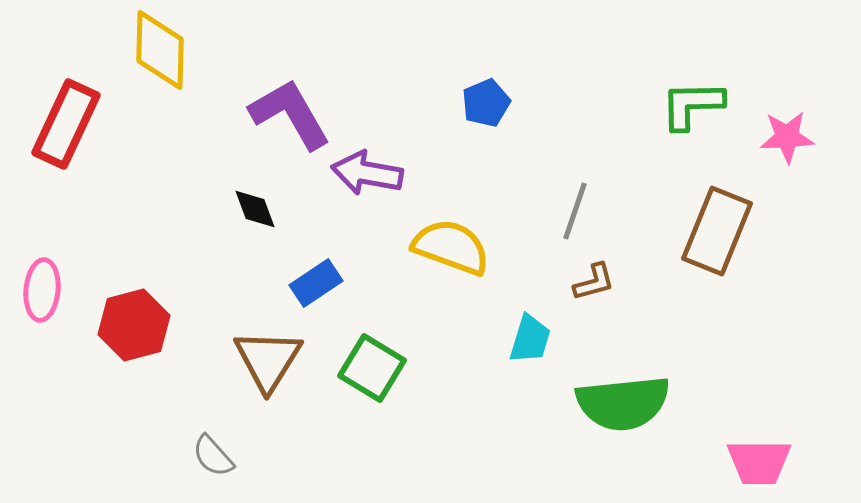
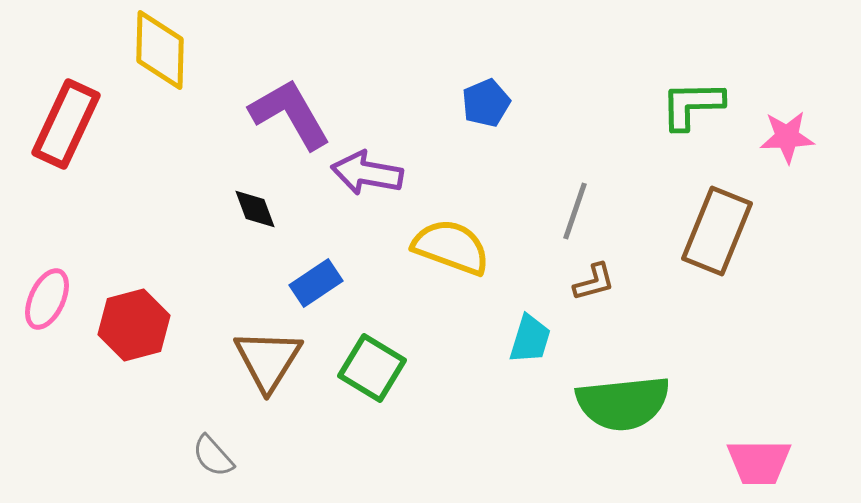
pink ellipse: moved 5 px right, 9 px down; rotated 20 degrees clockwise
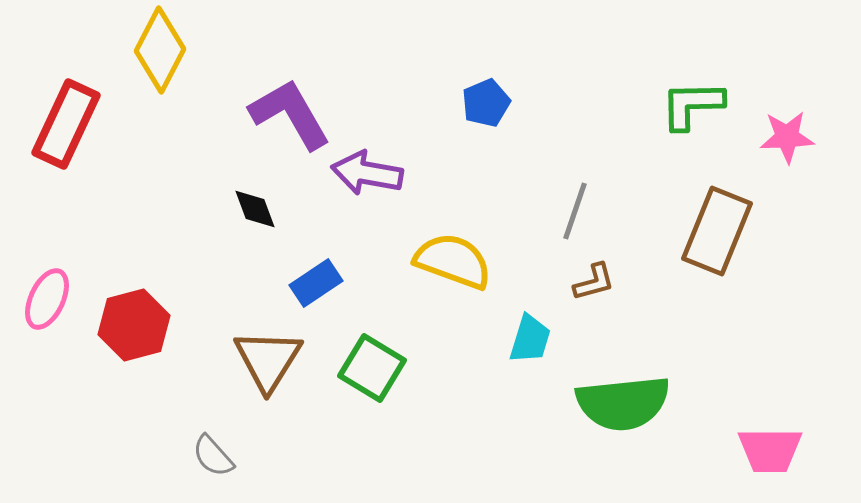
yellow diamond: rotated 26 degrees clockwise
yellow semicircle: moved 2 px right, 14 px down
pink trapezoid: moved 11 px right, 12 px up
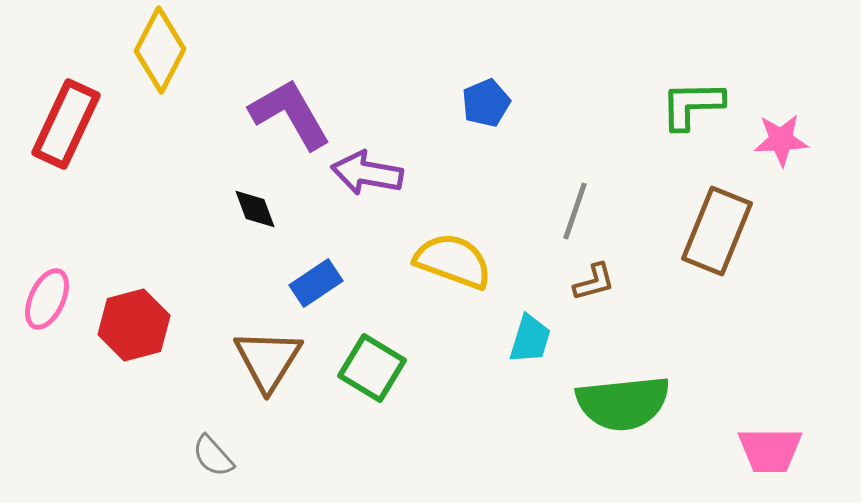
pink star: moved 6 px left, 3 px down
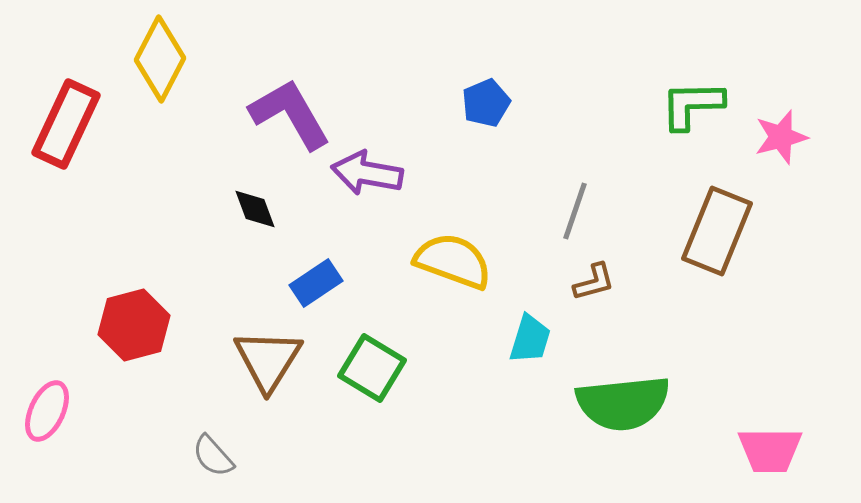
yellow diamond: moved 9 px down
pink star: moved 3 px up; rotated 12 degrees counterclockwise
pink ellipse: moved 112 px down
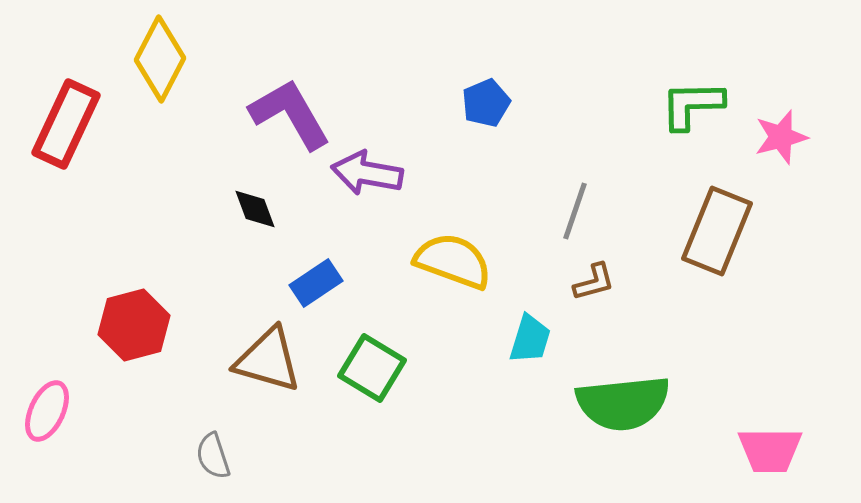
brown triangle: rotated 46 degrees counterclockwise
gray semicircle: rotated 24 degrees clockwise
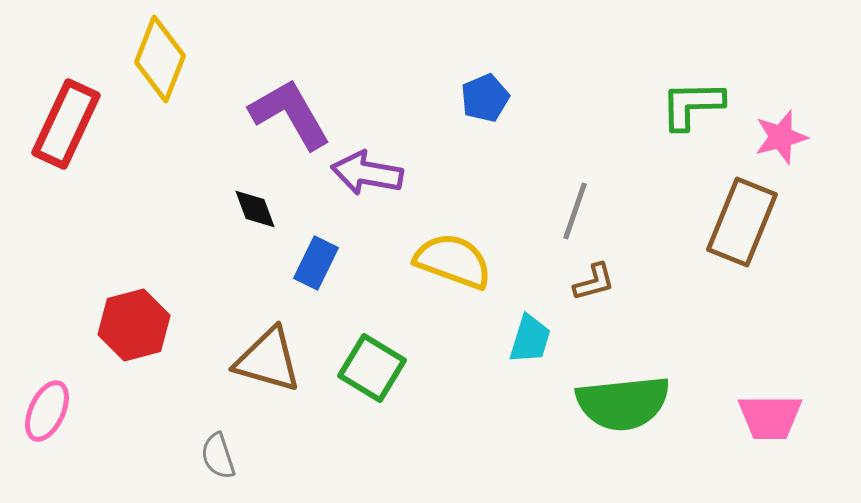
yellow diamond: rotated 6 degrees counterclockwise
blue pentagon: moved 1 px left, 5 px up
brown rectangle: moved 25 px right, 9 px up
blue rectangle: moved 20 px up; rotated 30 degrees counterclockwise
pink trapezoid: moved 33 px up
gray semicircle: moved 5 px right
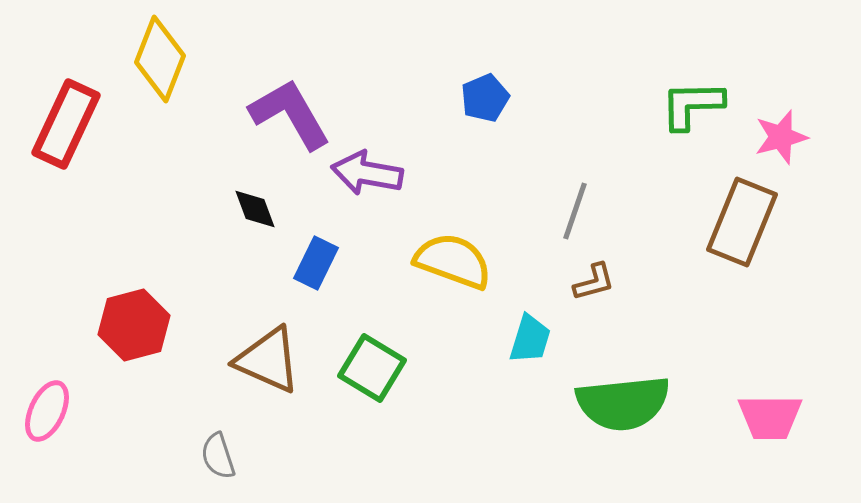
brown triangle: rotated 8 degrees clockwise
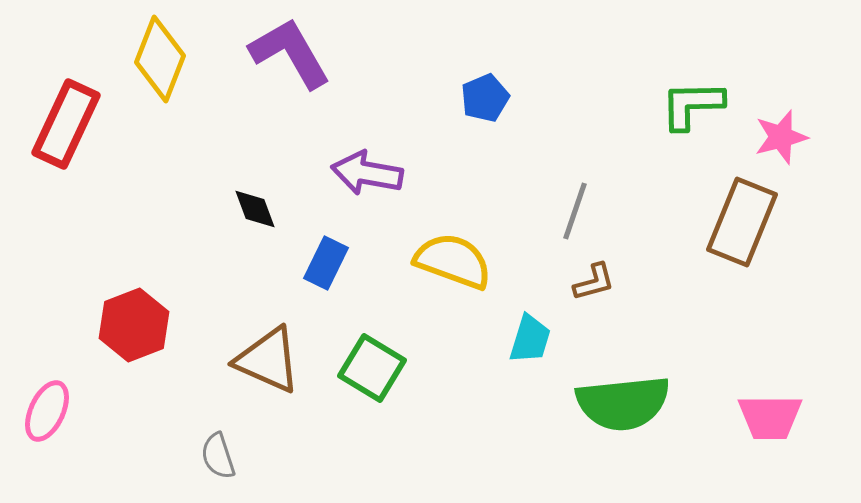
purple L-shape: moved 61 px up
blue rectangle: moved 10 px right
red hexagon: rotated 6 degrees counterclockwise
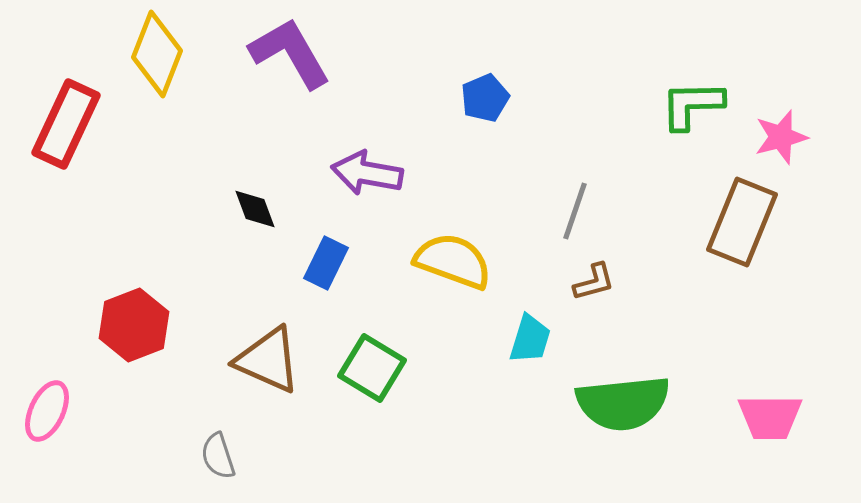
yellow diamond: moved 3 px left, 5 px up
